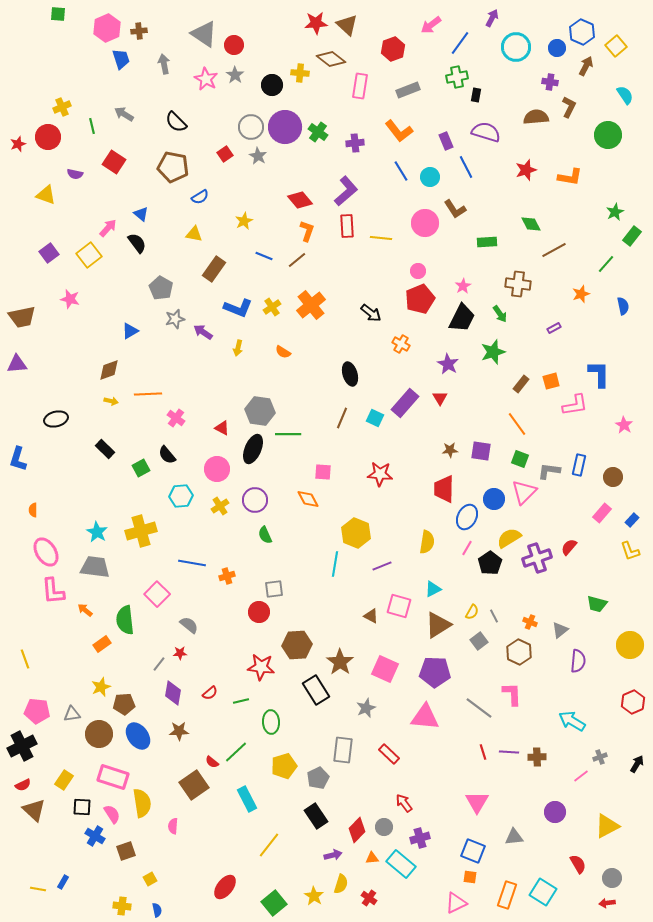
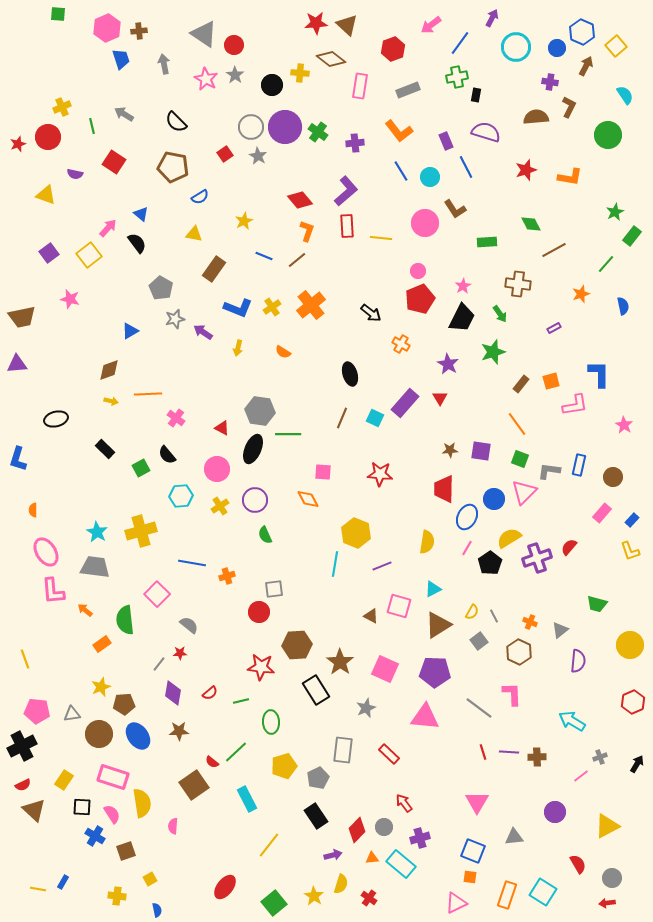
yellow cross at (122, 906): moved 5 px left, 10 px up
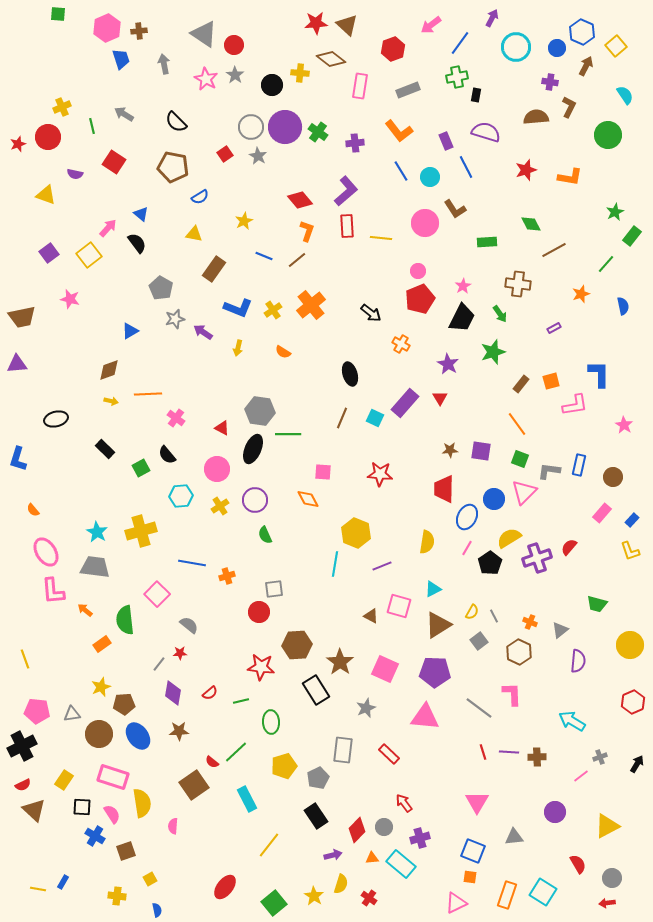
yellow cross at (272, 307): moved 1 px right, 3 px down
orange semicircle at (33, 510): rotated 40 degrees counterclockwise
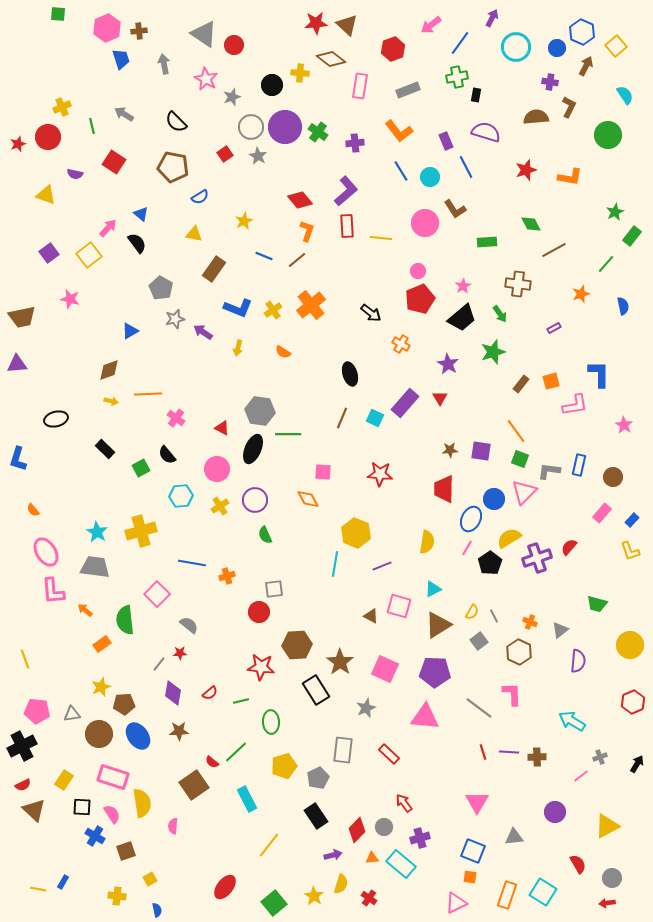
gray star at (235, 75): moved 3 px left, 22 px down; rotated 18 degrees clockwise
black trapezoid at (462, 318): rotated 24 degrees clockwise
orange line at (517, 424): moved 1 px left, 7 px down
blue ellipse at (467, 517): moved 4 px right, 2 px down
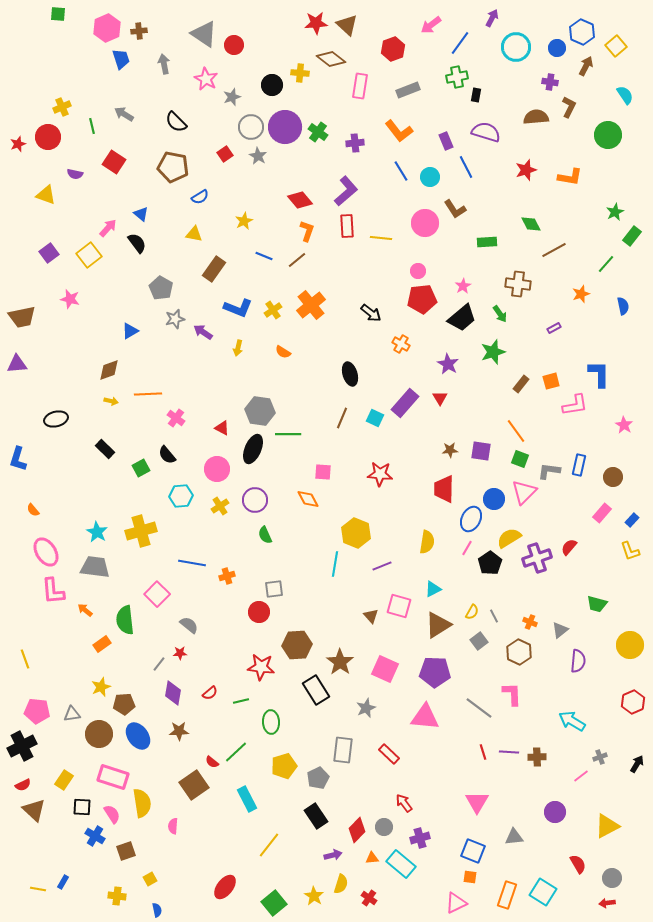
red pentagon at (420, 299): moved 2 px right; rotated 16 degrees clockwise
brown triangle at (371, 616): rotated 21 degrees clockwise
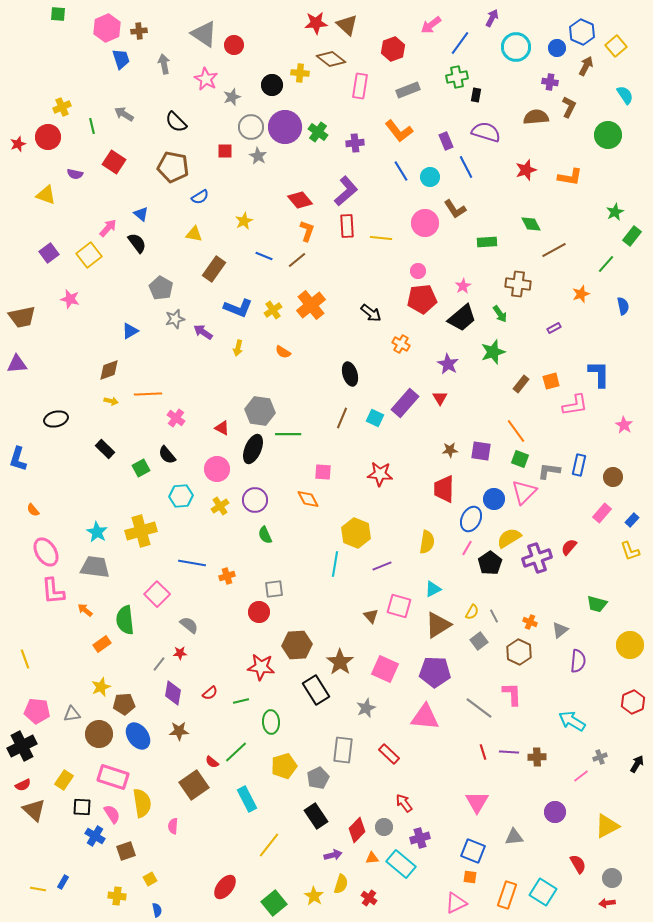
red square at (225, 154): moved 3 px up; rotated 35 degrees clockwise
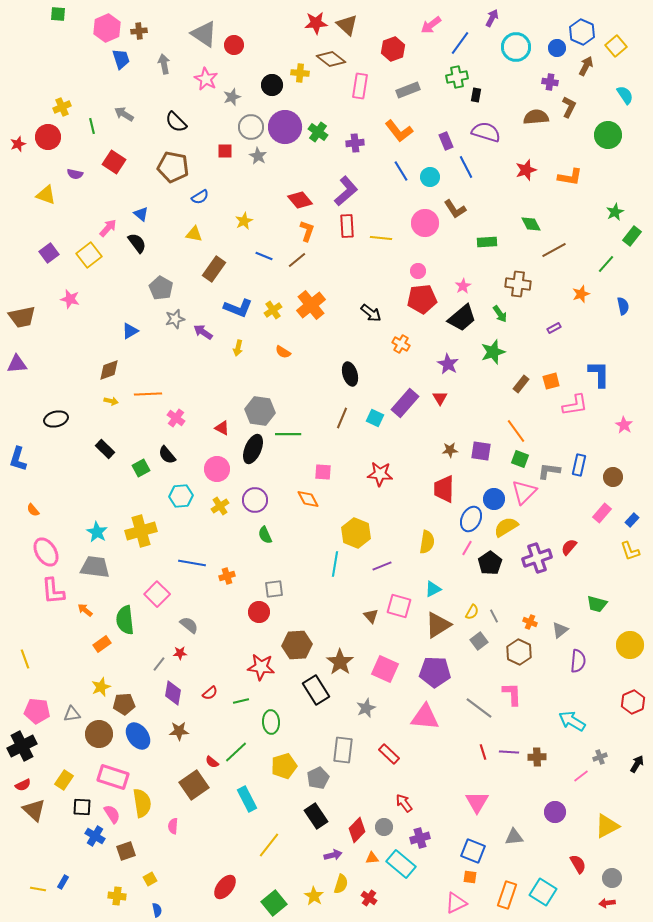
yellow semicircle at (509, 538): moved 3 px left, 11 px up
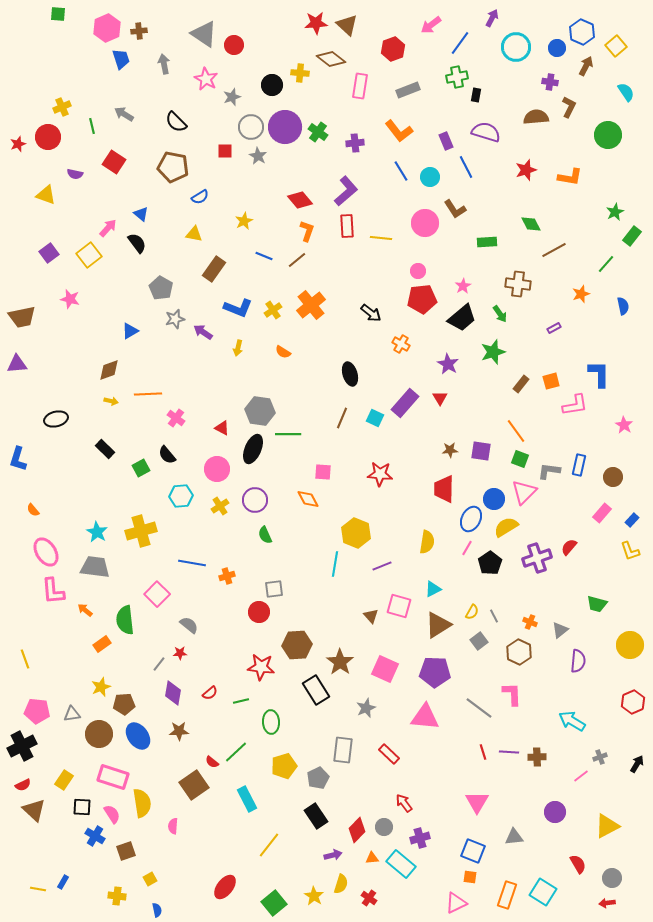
cyan semicircle at (625, 95): moved 1 px right, 3 px up
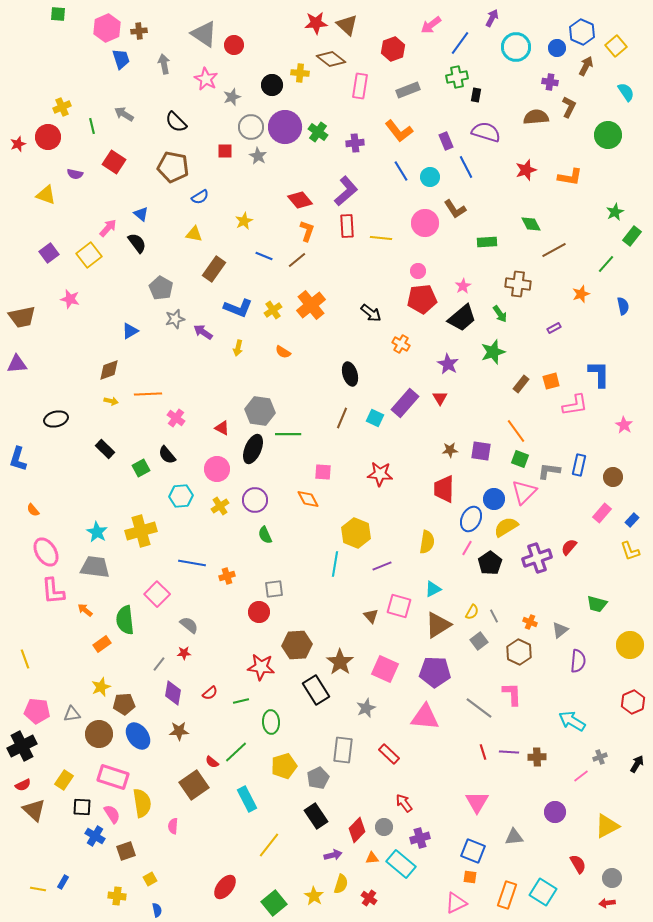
red star at (180, 653): moved 4 px right
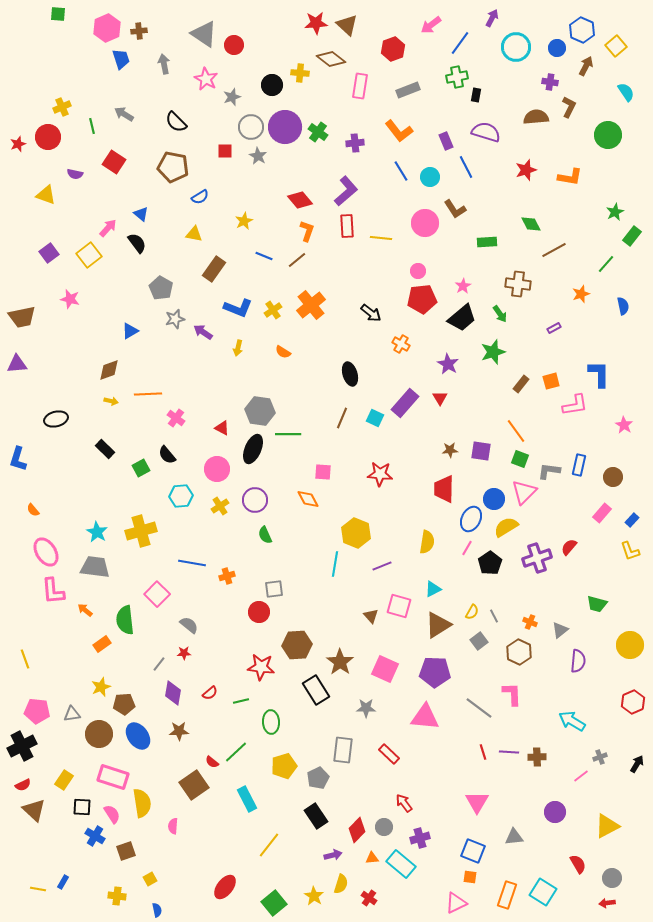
blue hexagon at (582, 32): moved 2 px up
gray star at (366, 708): rotated 24 degrees clockwise
